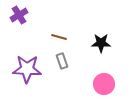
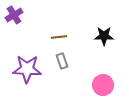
purple cross: moved 5 px left
brown line: rotated 21 degrees counterclockwise
black star: moved 3 px right, 7 px up
pink circle: moved 1 px left, 1 px down
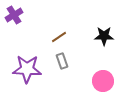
brown line: rotated 28 degrees counterclockwise
pink circle: moved 4 px up
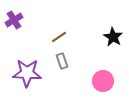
purple cross: moved 5 px down
black star: moved 9 px right, 1 px down; rotated 30 degrees clockwise
purple star: moved 4 px down
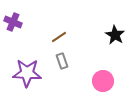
purple cross: moved 1 px left, 2 px down; rotated 36 degrees counterclockwise
black star: moved 2 px right, 2 px up
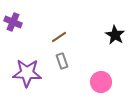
pink circle: moved 2 px left, 1 px down
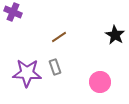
purple cross: moved 10 px up
gray rectangle: moved 7 px left, 6 px down
pink circle: moved 1 px left
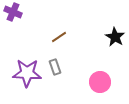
black star: moved 2 px down
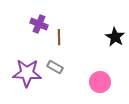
purple cross: moved 26 px right, 12 px down
brown line: rotated 56 degrees counterclockwise
gray rectangle: rotated 42 degrees counterclockwise
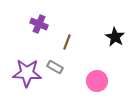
brown line: moved 8 px right, 5 px down; rotated 21 degrees clockwise
pink circle: moved 3 px left, 1 px up
